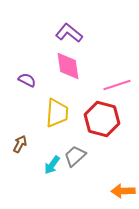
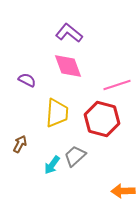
pink diamond: rotated 12 degrees counterclockwise
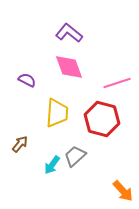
pink diamond: moved 1 px right, 1 px down
pink line: moved 2 px up
brown arrow: rotated 12 degrees clockwise
orange arrow: rotated 130 degrees counterclockwise
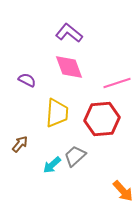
red hexagon: rotated 20 degrees counterclockwise
cyan arrow: rotated 12 degrees clockwise
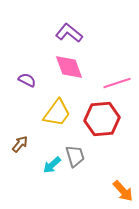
yellow trapezoid: rotated 32 degrees clockwise
gray trapezoid: rotated 115 degrees clockwise
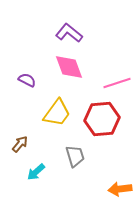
cyan arrow: moved 16 px left, 7 px down
orange arrow: moved 3 px left, 2 px up; rotated 125 degrees clockwise
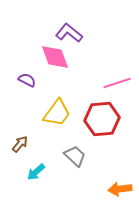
pink diamond: moved 14 px left, 10 px up
gray trapezoid: rotated 30 degrees counterclockwise
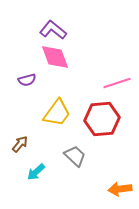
purple L-shape: moved 16 px left, 3 px up
purple semicircle: rotated 138 degrees clockwise
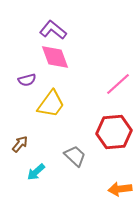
pink line: moved 1 px right, 1 px down; rotated 24 degrees counterclockwise
yellow trapezoid: moved 6 px left, 9 px up
red hexagon: moved 12 px right, 13 px down
